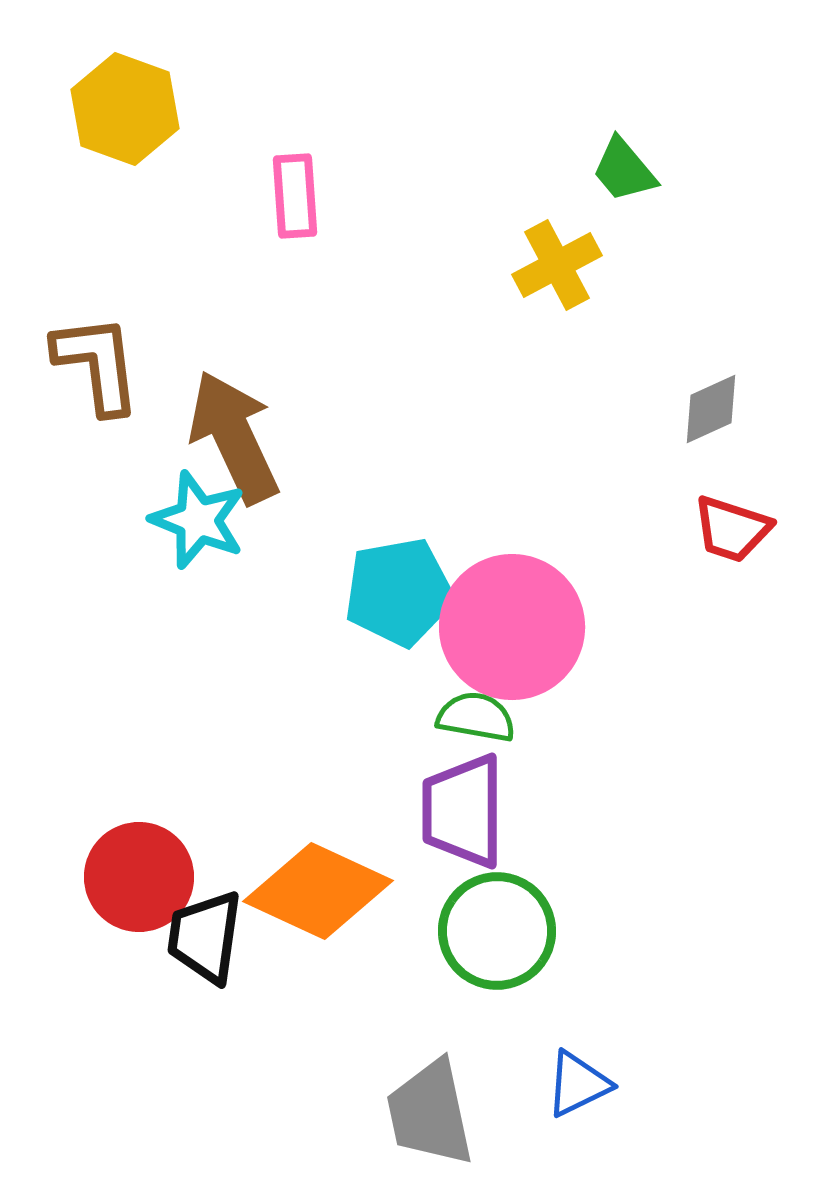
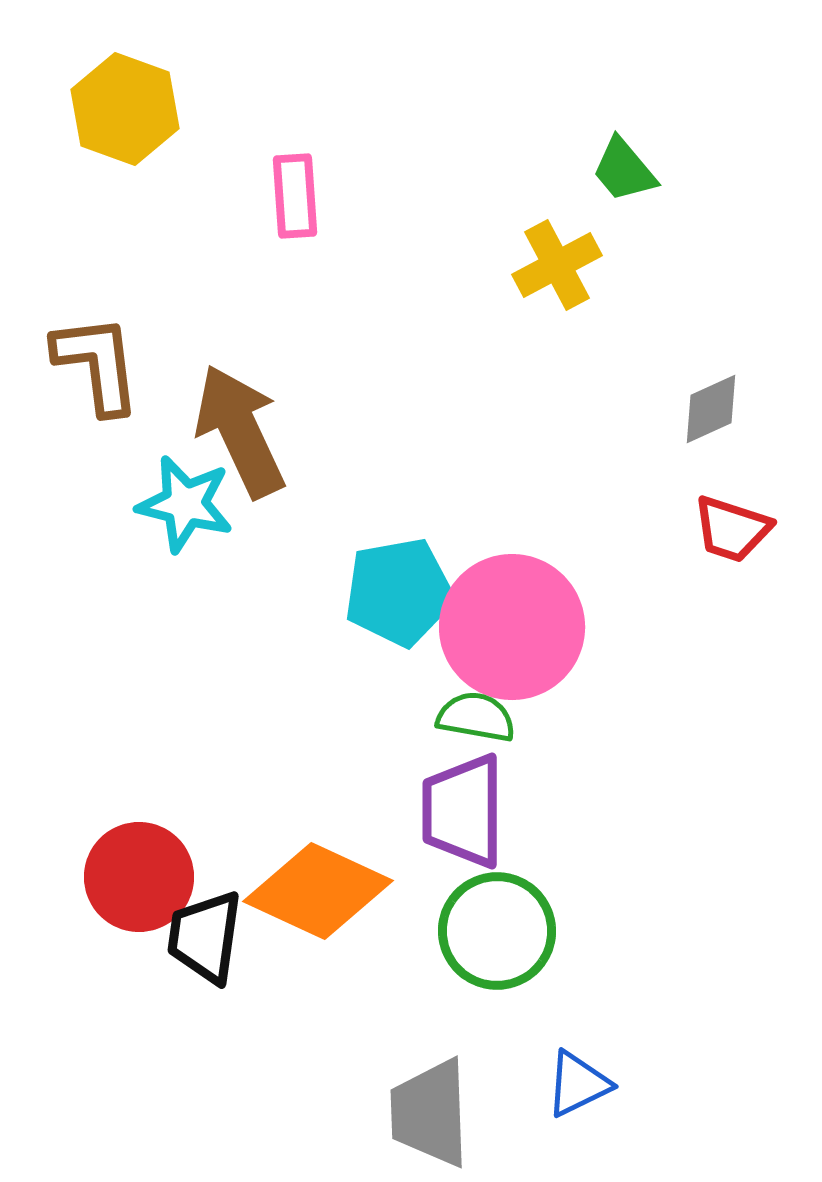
brown arrow: moved 6 px right, 6 px up
cyan star: moved 13 px left, 16 px up; rotated 8 degrees counterclockwise
gray trapezoid: rotated 10 degrees clockwise
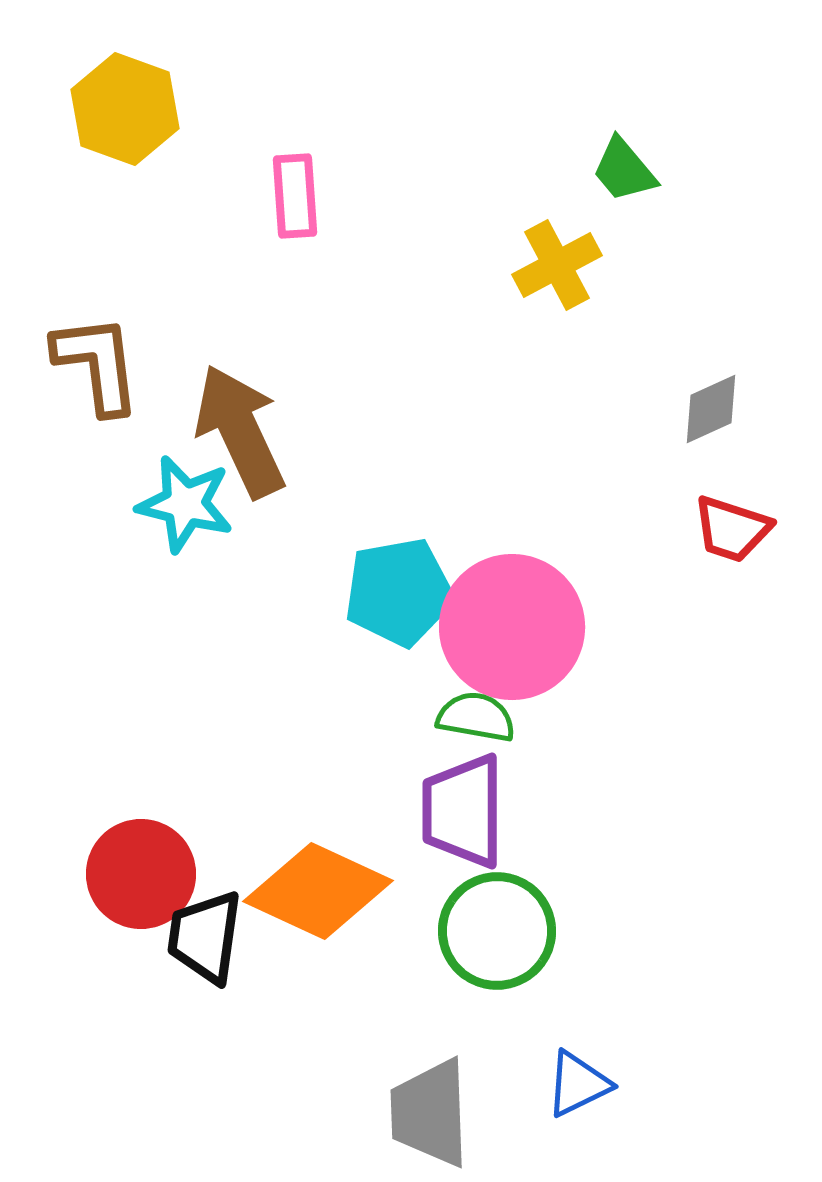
red circle: moved 2 px right, 3 px up
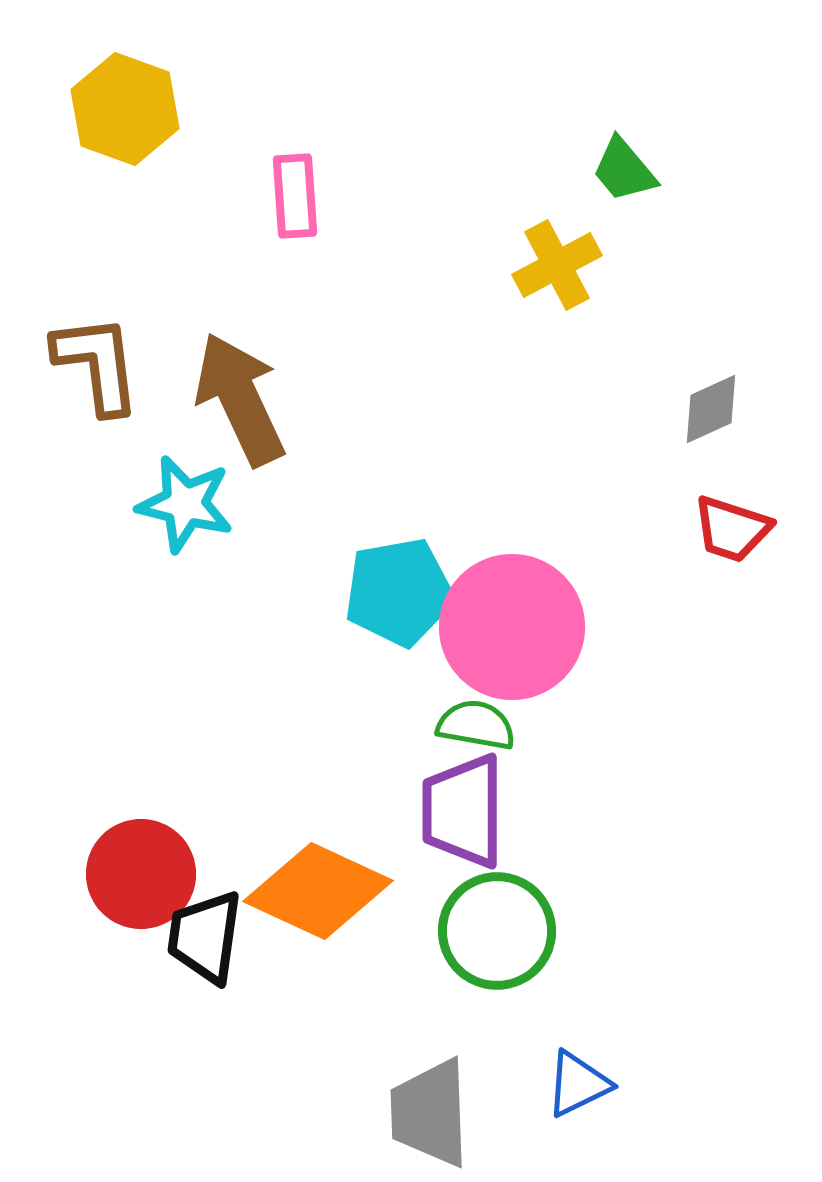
brown arrow: moved 32 px up
green semicircle: moved 8 px down
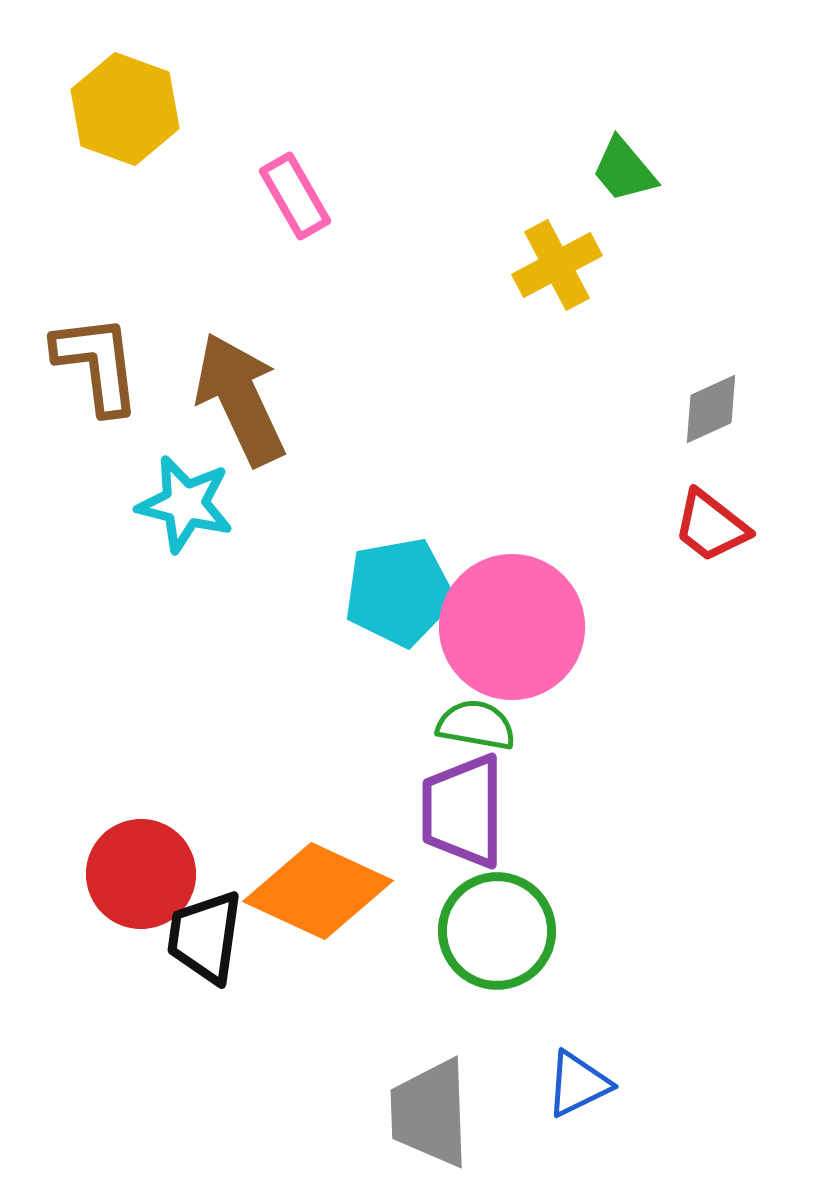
pink rectangle: rotated 26 degrees counterclockwise
red trapezoid: moved 21 px left, 3 px up; rotated 20 degrees clockwise
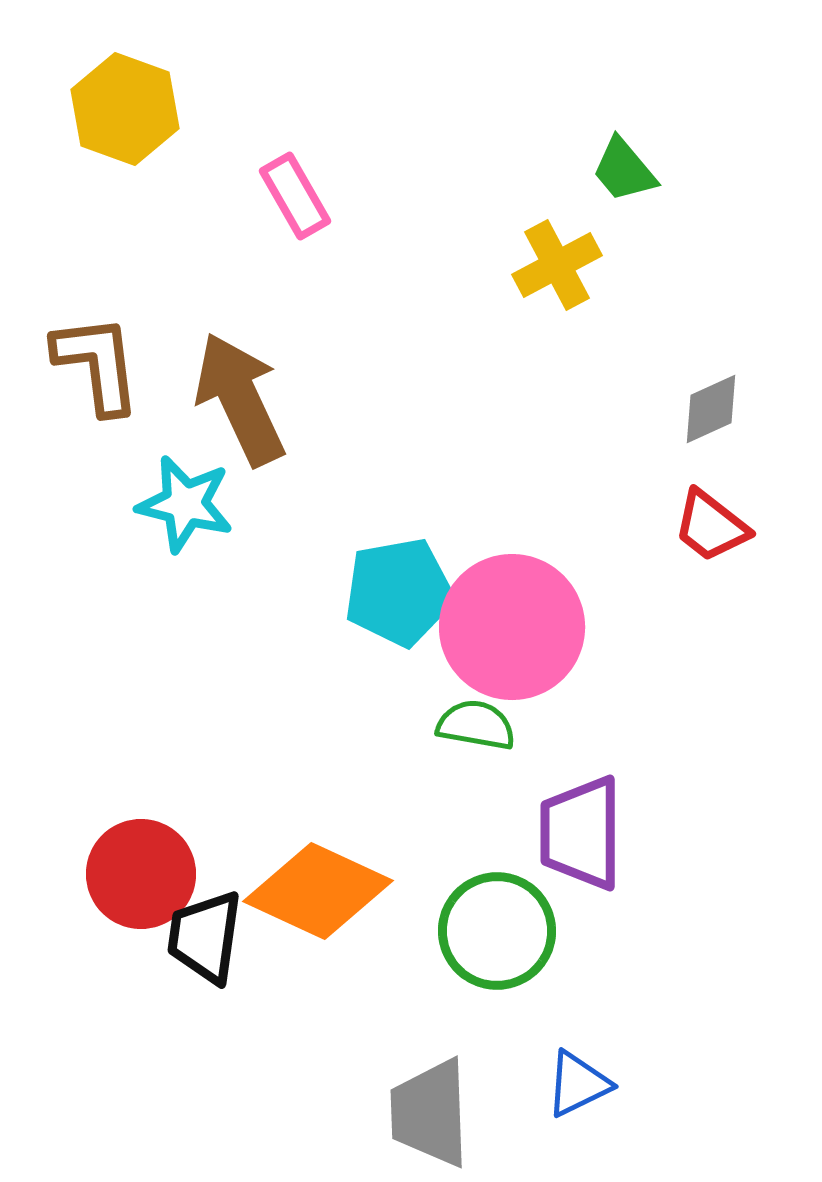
purple trapezoid: moved 118 px right, 22 px down
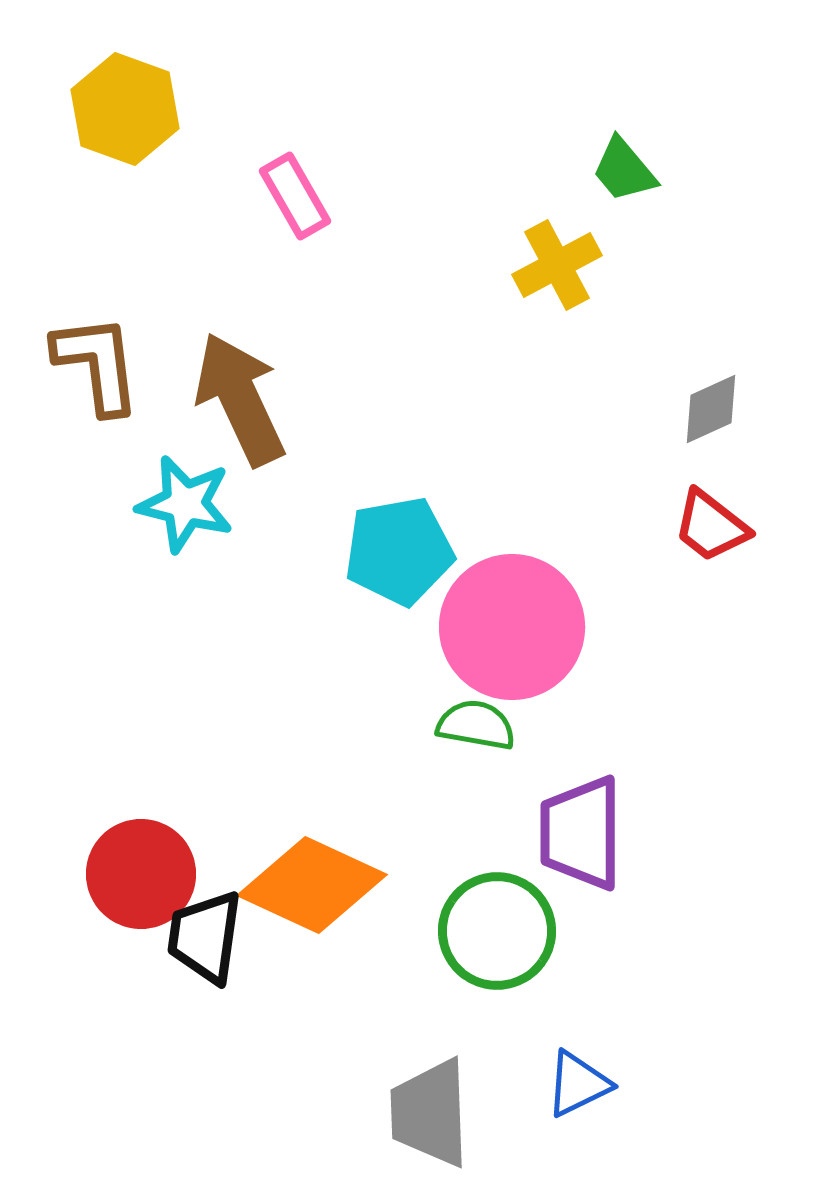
cyan pentagon: moved 41 px up
orange diamond: moved 6 px left, 6 px up
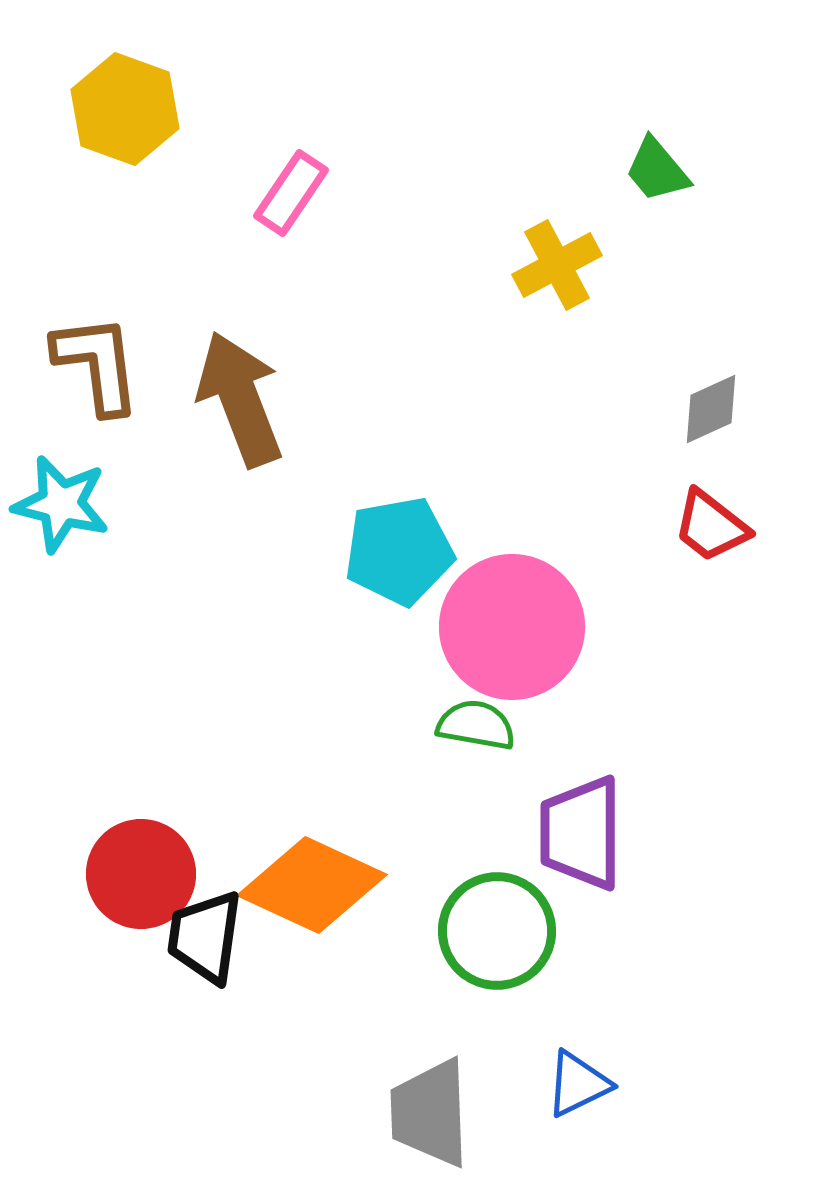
green trapezoid: moved 33 px right
pink rectangle: moved 4 px left, 3 px up; rotated 64 degrees clockwise
brown arrow: rotated 4 degrees clockwise
cyan star: moved 124 px left
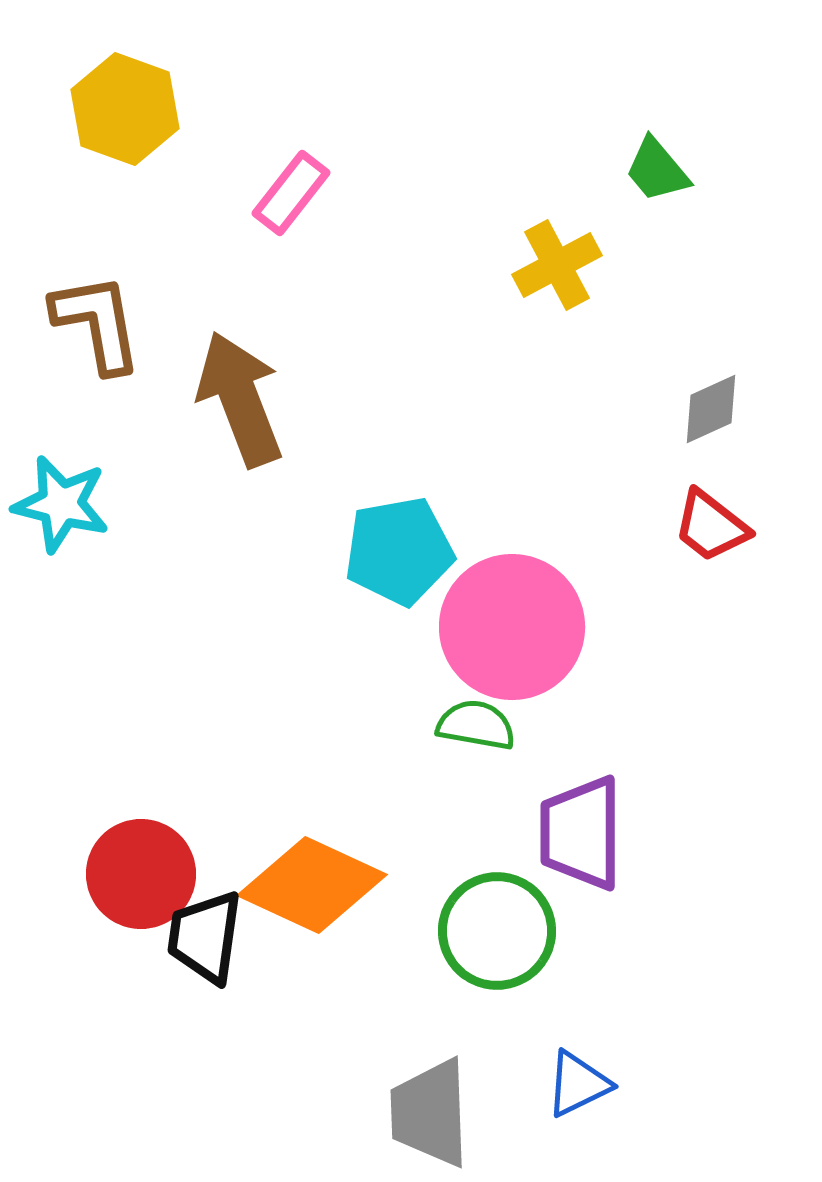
pink rectangle: rotated 4 degrees clockwise
brown L-shape: moved 41 px up; rotated 3 degrees counterclockwise
